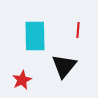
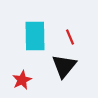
red line: moved 8 px left, 7 px down; rotated 28 degrees counterclockwise
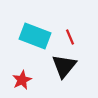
cyan rectangle: rotated 68 degrees counterclockwise
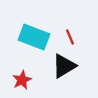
cyan rectangle: moved 1 px left, 1 px down
black triangle: rotated 20 degrees clockwise
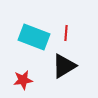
red line: moved 4 px left, 4 px up; rotated 28 degrees clockwise
red star: moved 1 px right; rotated 18 degrees clockwise
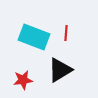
black triangle: moved 4 px left, 4 px down
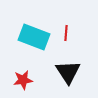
black triangle: moved 8 px right, 2 px down; rotated 32 degrees counterclockwise
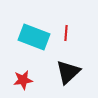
black triangle: rotated 20 degrees clockwise
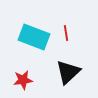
red line: rotated 14 degrees counterclockwise
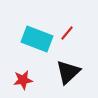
red line: moved 1 px right; rotated 49 degrees clockwise
cyan rectangle: moved 3 px right, 2 px down
